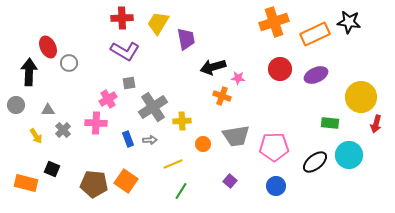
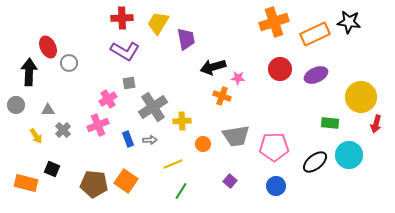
pink cross at (96, 123): moved 2 px right, 2 px down; rotated 25 degrees counterclockwise
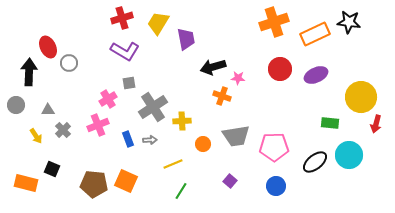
red cross at (122, 18): rotated 15 degrees counterclockwise
orange square at (126, 181): rotated 10 degrees counterclockwise
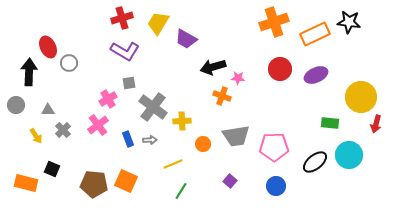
purple trapezoid at (186, 39): rotated 130 degrees clockwise
gray cross at (153, 107): rotated 20 degrees counterclockwise
pink cross at (98, 125): rotated 15 degrees counterclockwise
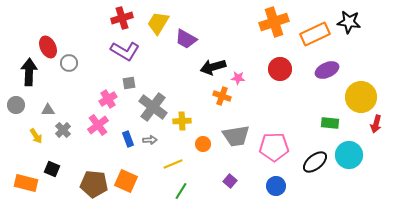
purple ellipse at (316, 75): moved 11 px right, 5 px up
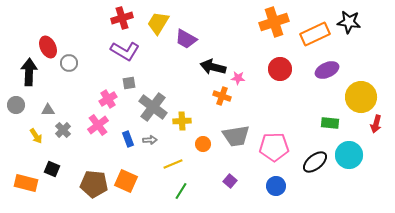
black arrow at (213, 67): rotated 30 degrees clockwise
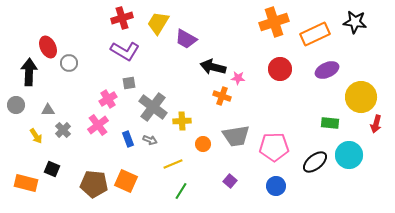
black star at (349, 22): moved 6 px right
gray arrow at (150, 140): rotated 24 degrees clockwise
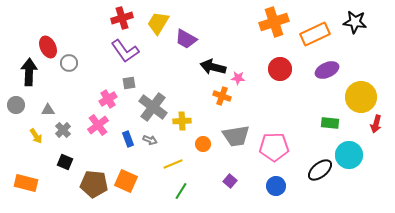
purple L-shape at (125, 51): rotated 24 degrees clockwise
black ellipse at (315, 162): moved 5 px right, 8 px down
black square at (52, 169): moved 13 px right, 7 px up
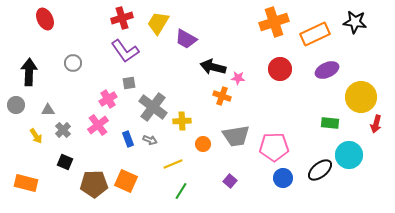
red ellipse at (48, 47): moved 3 px left, 28 px up
gray circle at (69, 63): moved 4 px right
brown pentagon at (94, 184): rotated 8 degrees counterclockwise
blue circle at (276, 186): moved 7 px right, 8 px up
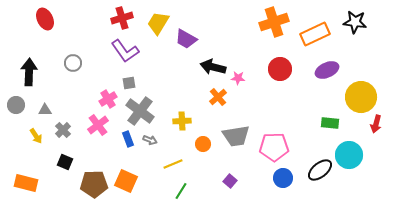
orange cross at (222, 96): moved 4 px left, 1 px down; rotated 30 degrees clockwise
gray cross at (153, 107): moved 13 px left, 4 px down
gray triangle at (48, 110): moved 3 px left
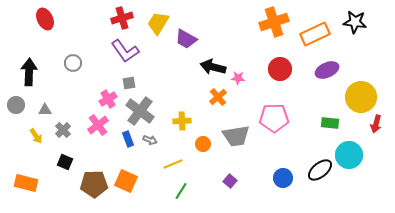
pink pentagon at (274, 147): moved 29 px up
